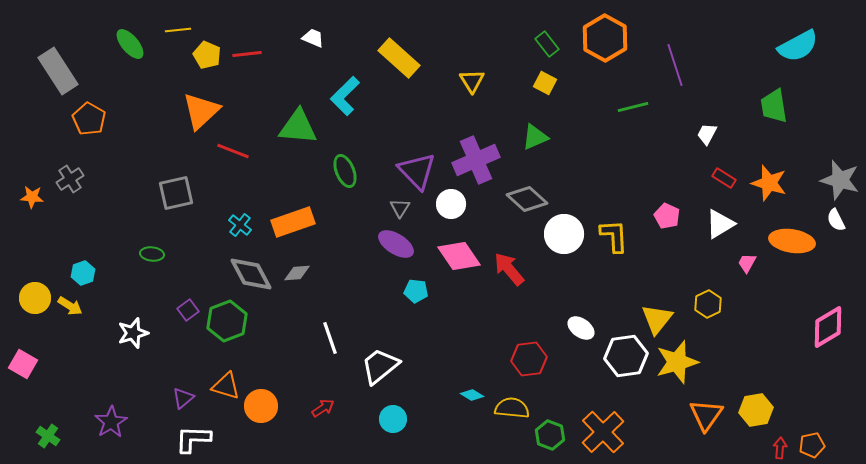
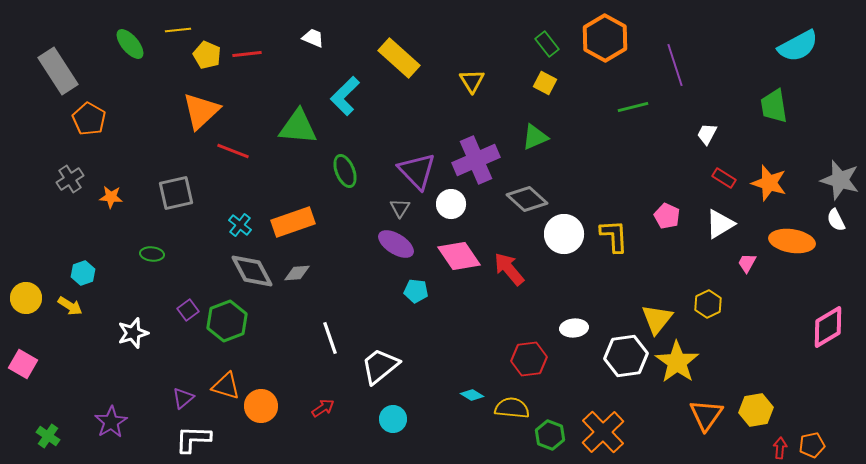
orange star at (32, 197): moved 79 px right
gray diamond at (251, 274): moved 1 px right, 3 px up
yellow circle at (35, 298): moved 9 px left
white ellipse at (581, 328): moved 7 px left; rotated 40 degrees counterclockwise
yellow star at (677, 362): rotated 21 degrees counterclockwise
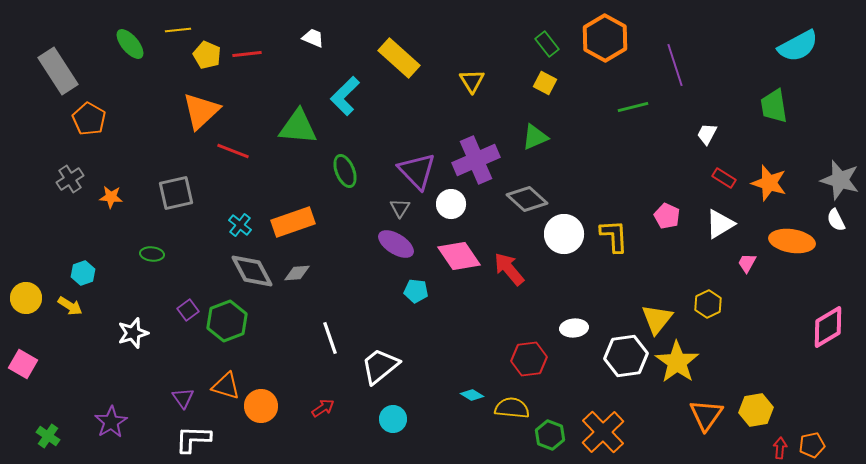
purple triangle at (183, 398): rotated 25 degrees counterclockwise
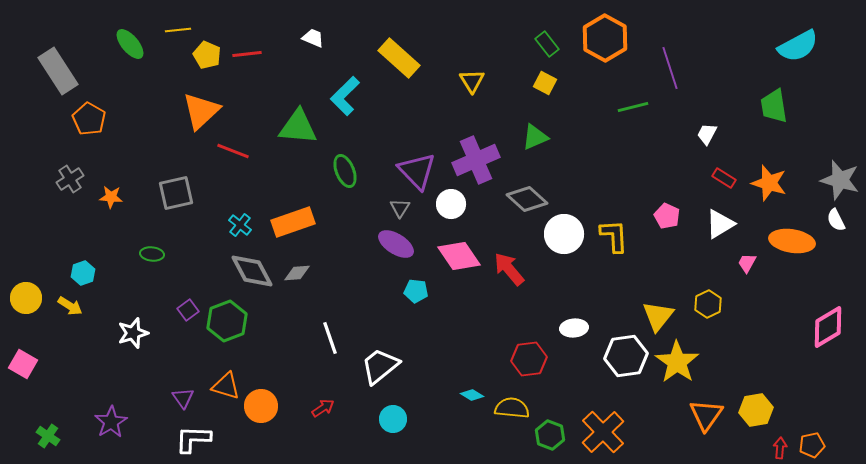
purple line at (675, 65): moved 5 px left, 3 px down
yellow triangle at (657, 319): moved 1 px right, 3 px up
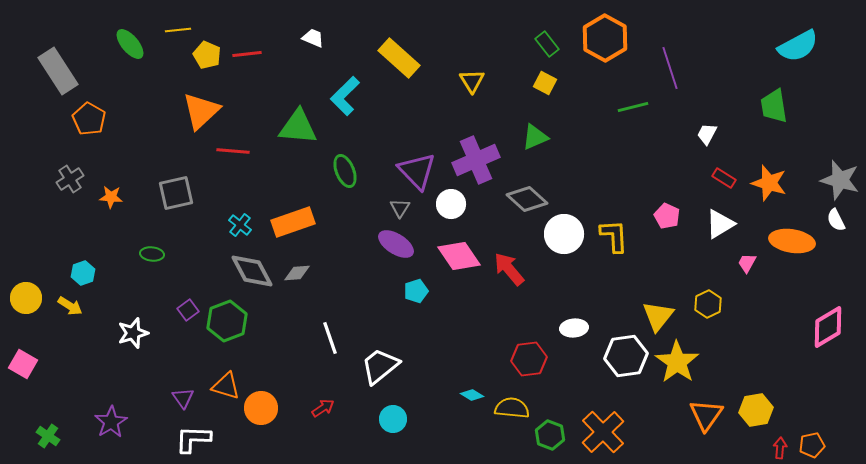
red line at (233, 151): rotated 16 degrees counterclockwise
cyan pentagon at (416, 291): rotated 25 degrees counterclockwise
orange circle at (261, 406): moved 2 px down
